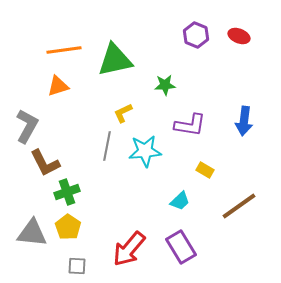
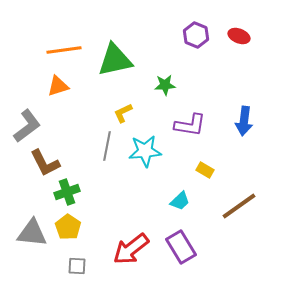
gray L-shape: rotated 24 degrees clockwise
red arrow: moved 2 px right; rotated 12 degrees clockwise
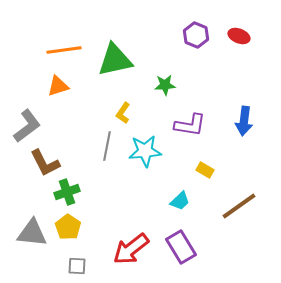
yellow L-shape: rotated 30 degrees counterclockwise
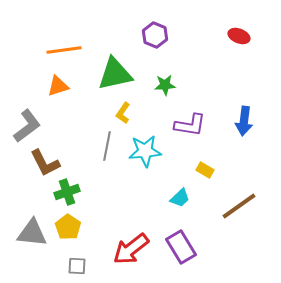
purple hexagon: moved 41 px left
green triangle: moved 14 px down
cyan trapezoid: moved 3 px up
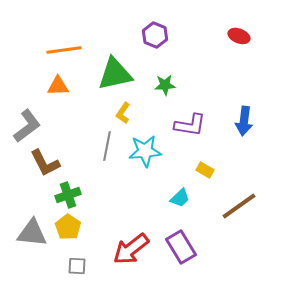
orange triangle: rotated 15 degrees clockwise
green cross: moved 1 px right, 3 px down
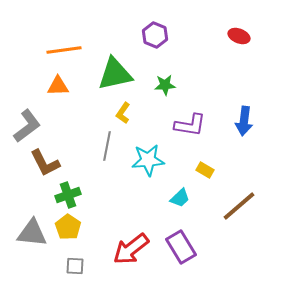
cyan star: moved 3 px right, 9 px down
brown line: rotated 6 degrees counterclockwise
gray square: moved 2 px left
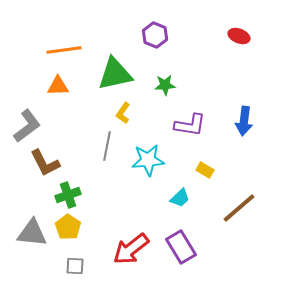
brown line: moved 2 px down
